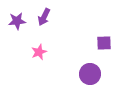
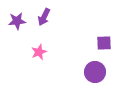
purple circle: moved 5 px right, 2 px up
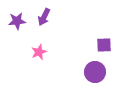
purple square: moved 2 px down
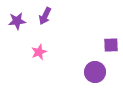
purple arrow: moved 1 px right, 1 px up
purple square: moved 7 px right
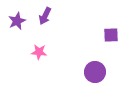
purple star: rotated 18 degrees counterclockwise
purple square: moved 10 px up
pink star: rotated 28 degrees clockwise
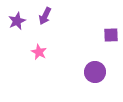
pink star: rotated 21 degrees clockwise
